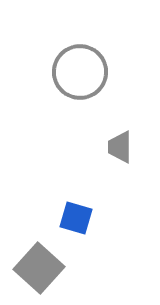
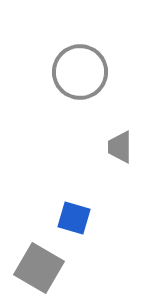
blue square: moved 2 px left
gray square: rotated 12 degrees counterclockwise
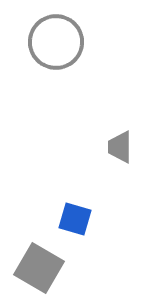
gray circle: moved 24 px left, 30 px up
blue square: moved 1 px right, 1 px down
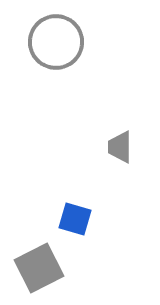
gray square: rotated 33 degrees clockwise
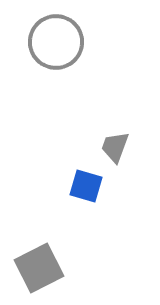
gray trapezoid: moved 5 px left; rotated 20 degrees clockwise
blue square: moved 11 px right, 33 px up
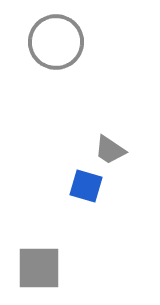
gray trapezoid: moved 5 px left, 3 px down; rotated 76 degrees counterclockwise
gray square: rotated 27 degrees clockwise
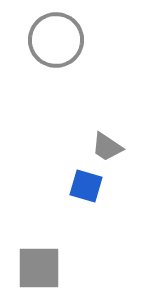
gray circle: moved 2 px up
gray trapezoid: moved 3 px left, 3 px up
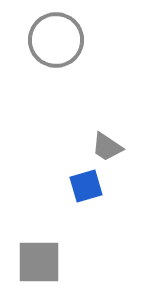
blue square: rotated 32 degrees counterclockwise
gray square: moved 6 px up
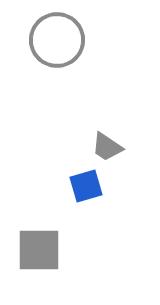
gray circle: moved 1 px right
gray square: moved 12 px up
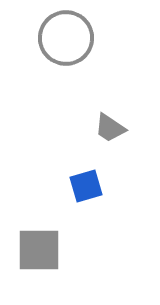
gray circle: moved 9 px right, 2 px up
gray trapezoid: moved 3 px right, 19 px up
